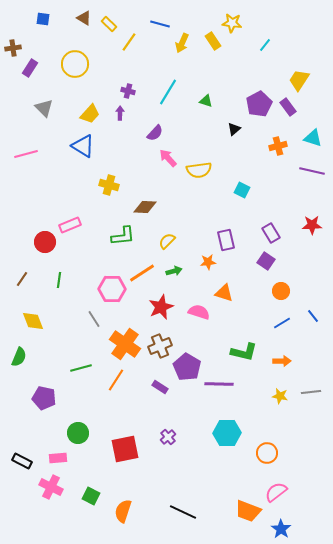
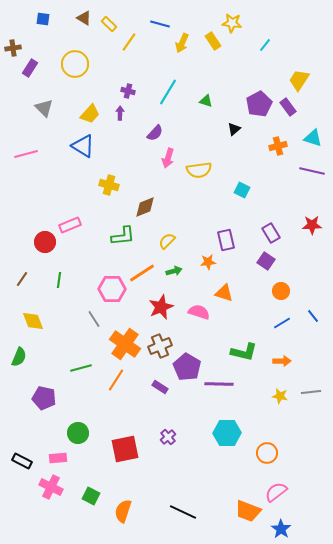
pink arrow at (168, 158): rotated 120 degrees counterclockwise
brown diamond at (145, 207): rotated 25 degrees counterclockwise
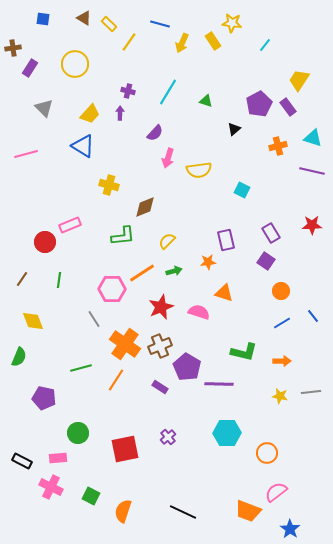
blue star at (281, 529): moved 9 px right
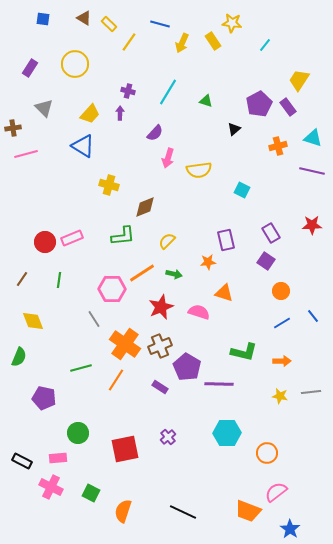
brown cross at (13, 48): moved 80 px down
pink rectangle at (70, 225): moved 2 px right, 13 px down
green arrow at (174, 271): moved 3 px down; rotated 28 degrees clockwise
green square at (91, 496): moved 3 px up
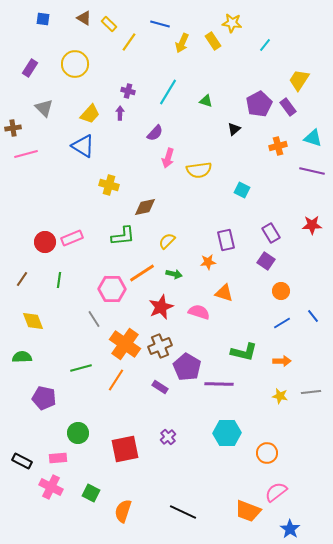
brown diamond at (145, 207): rotated 10 degrees clockwise
green semicircle at (19, 357): moved 3 px right; rotated 114 degrees counterclockwise
